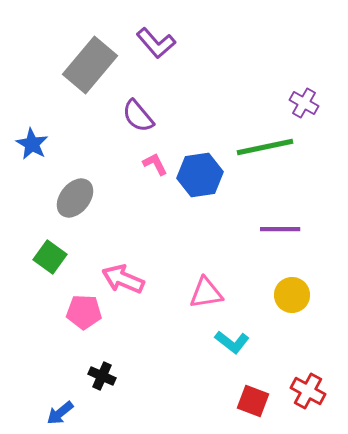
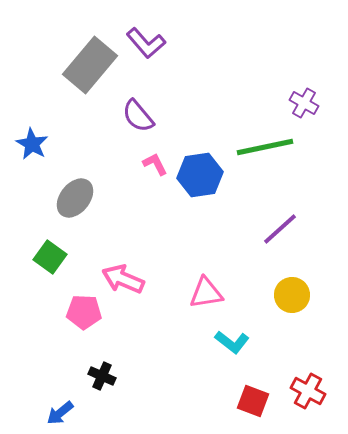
purple L-shape: moved 10 px left
purple line: rotated 42 degrees counterclockwise
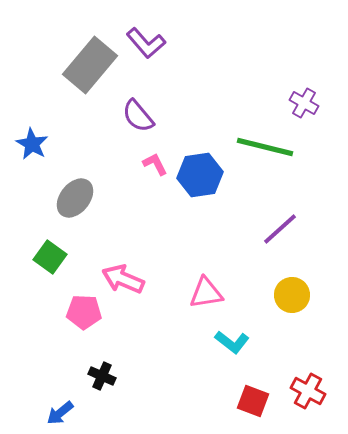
green line: rotated 26 degrees clockwise
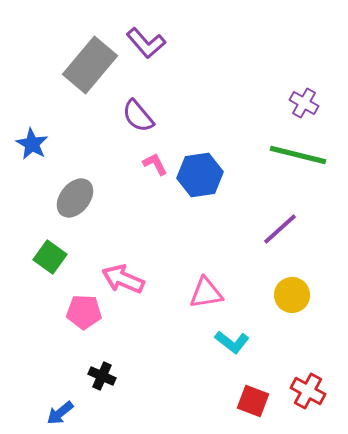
green line: moved 33 px right, 8 px down
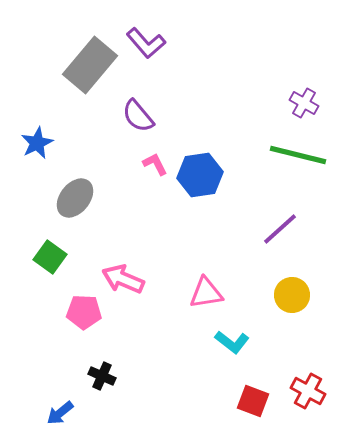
blue star: moved 5 px right, 1 px up; rotated 16 degrees clockwise
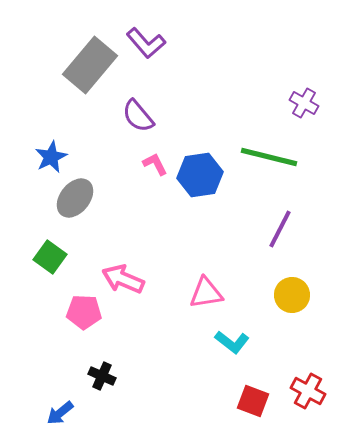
blue star: moved 14 px right, 14 px down
green line: moved 29 px left, 2 px down
purple line: rotated 21 degrees counterclockwise
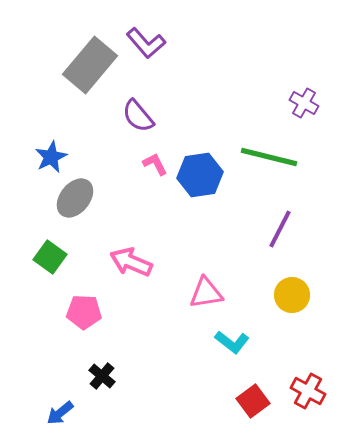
pink arrow: moved 8 px right, 17 px up
black cross: rotated 16 degrees clockwise
red square: rotated 32 degrees clockwise
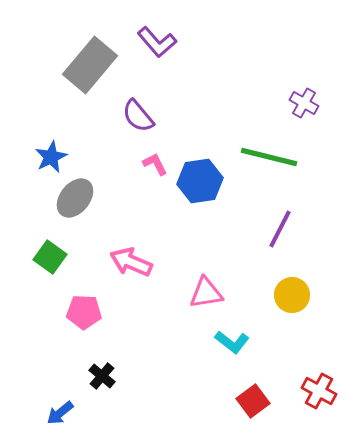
purple L-shape: moved 11 px right, 1 px up
blue hexagon: moved 6 px down
red cross: moved 11 px right
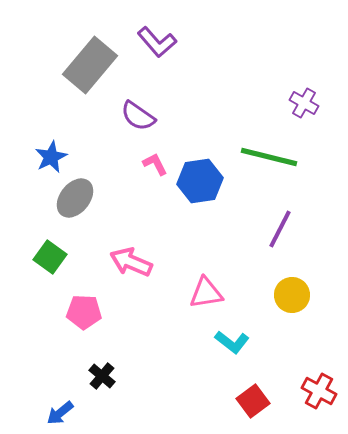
purple semicircle: rotated 15 degrees counterclockwise
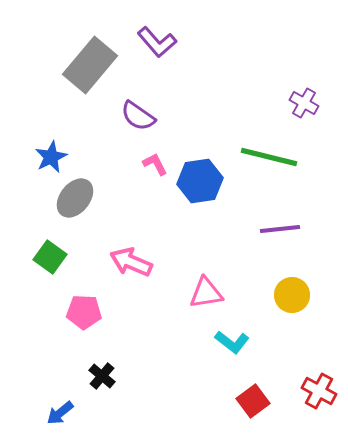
purple line: rotated 57 degrees clockwise
